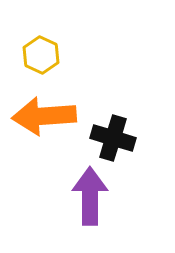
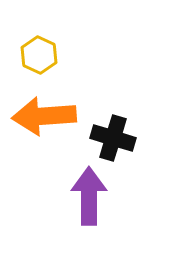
yellow hexagon: moved 2 px left
purple arrow: moved 1 px left
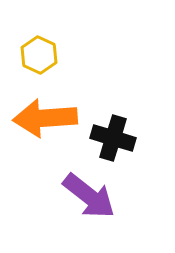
orange arrow: moved 1 px right, 2 px down
purple arrow: rotated 128 degrees clockwise
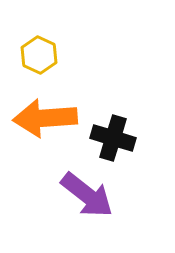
purple arrow: moved 2 px left, 1 px up
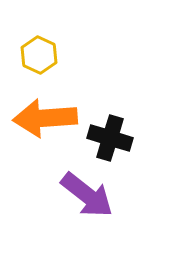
black cross: moved 3 px left
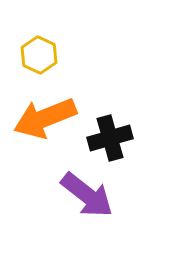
orange arrow: rotated 18 degrees counterclockwise
black cross: rotated 33 degrees counterclockwise
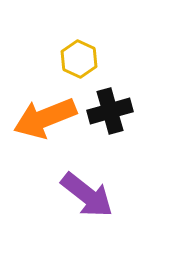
yellow hexagon: moved 40 px right, 4 px down
black cross: moved 27 px up
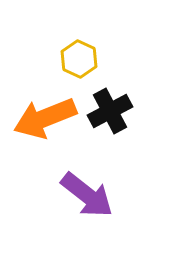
black cross: rotated 12 degrees counterclockwise
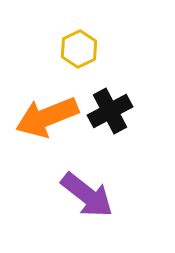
yellow hexagon: moved 10 px up; rotated 9 degrees clockwise
orange arrow: moved 2 px right, 1 px up
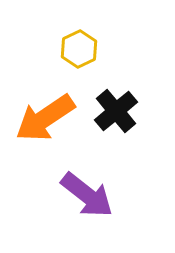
black cross: moved 6 px right; rotated 12 degrees counterclockwise
orange arrow: moved 2 px left, 1 px down; rotated 12 degrees counterclockwise
